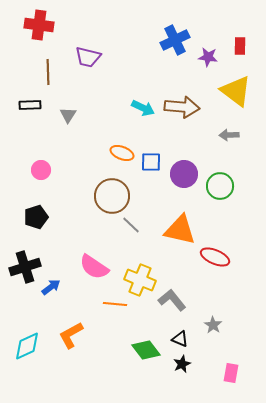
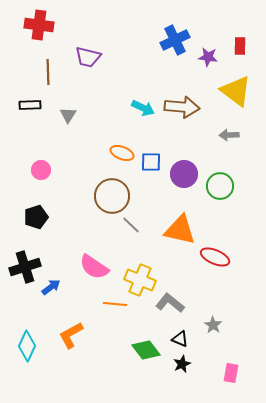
gray L-shape: moved 2 px left, 3 px down; rotated 12 degrees counterclockwise
cyan diamond: rotated 40 degrees counterclockwise
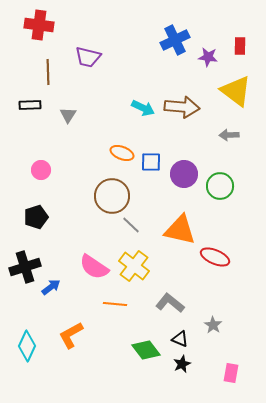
yellow cross: moved 6 px left, 14 px up; rotated 16 degrees clockwise
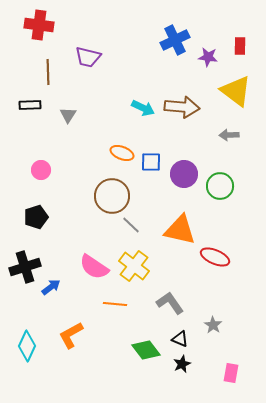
gray L-shape: rotated 16 degrees clockwise
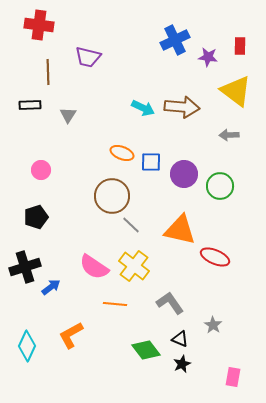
pink rectangle: moved 2 px right, 4 px down
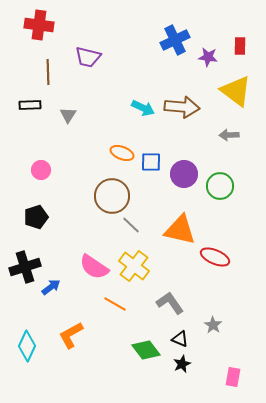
orange line: rotated 25 degrees clockwise
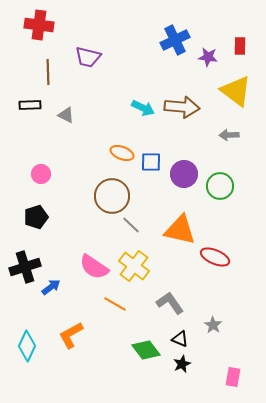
gray triangle: moved 2 px left; rotated 36 degrees counterclockwise
pink circle: moved 4 px down
